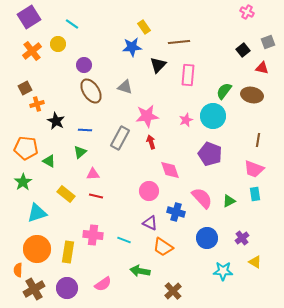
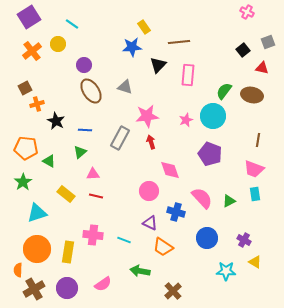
purple cross at (242, 238): moved 2 px right, 2 px down; rotated 24 degrees counterclockwise
cyan star at (223, 271): moved 3 px right
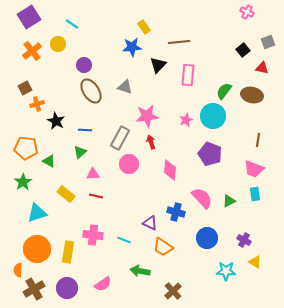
pink diamond at (170, 170): rotated 25 degrees clockwise
pink circle at (149, 191): moved 20 px left, 27 px up
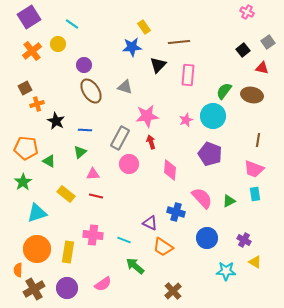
gray square at (268, 42): rotated 16 degrees counterclockwise
green arrow at (140, 271): moved 5 px left, 5 px up; rotated 30 degrees clockwise
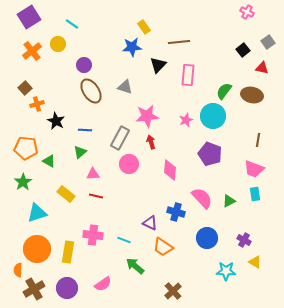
brown square at (25, 88): rotated 16 degrees counterclockwise
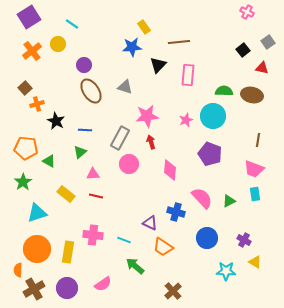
green semicircle at (224, 91): rotated 54 degrees clockwise
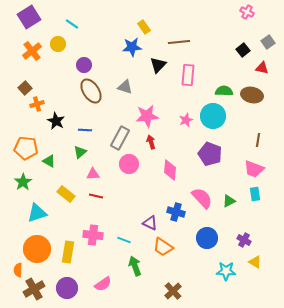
green arrow at (135, 266): rotated 30 degrees clockwise
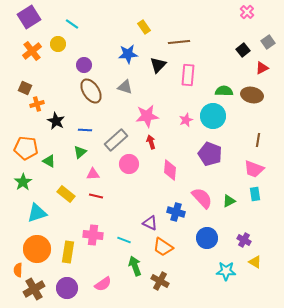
pink cross at (247, 12): rotated 16 degrees clockwise
blue star at (132, 47): moved 4 px left, 7 px down
red triangle at (262, 68): rotated 40 degrees counterclockwise
brown square at (25, 88): rotated 24 degrees counterclockwise
gray rectangle at (120, 138): moved 4 px left, 2 px down; rotated 20 degrees clockwise
brown cross at (173, 291): moved 13 px left, 10 px up; rotated 18 degrees counterclockwise
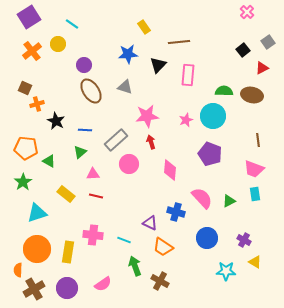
brown line at (258, 140): rotated 16 degrees counterclockwise
